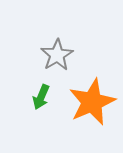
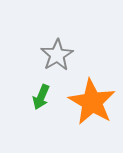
orange star: rotated 18 degrees counterclockwise
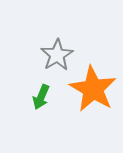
orange star: moved 1 px right, 13 px up
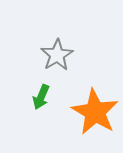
orange star: moved 2 px right, 23 px down
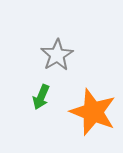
orange star: moved 2 px left; rotated 9 degrees counterclockwise
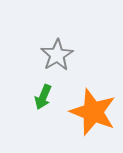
green arrow: moved 2 px right
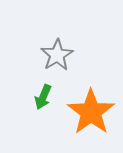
orange star: moved 2 px left; rotated 15 degrees clockwise
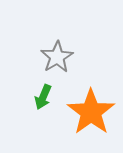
gray star: moved 2 px down
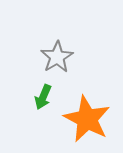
orange star: moved 4 px left, 7 px down; rotated 9 degrees counterclockwise
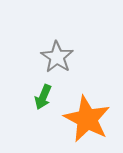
gray star: rotated 8 degrees counterclockwise
